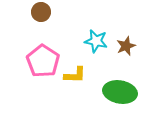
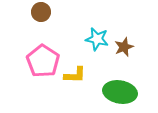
cyan star: moved 1 px right, 2 px up
brown star: moved 2 px left, 1 px down
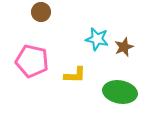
pink pentagon: moved 11 px left; rotated 20 degrees counterclockwise
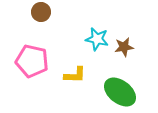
brown star: rotated 12 degrees clockwise
green ellipse: rotated 28 degrees clockwise
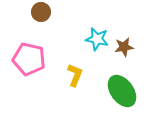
pink pentagon: moved 3 px left, 2 px up
yellow L-shape: rotated 70 degrees counterclockwise
green ellipse: moved 2 px right, 1 px up; rotated 16 degrees clockwise
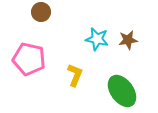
brown star: moved 4 px right, 7 px up
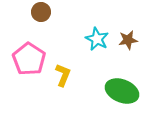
cyan star: rotated 15 degrees clockwise
pink pentagon: rotated 20 degrees clockwise
yellow L-shape: moved 12 px left
green ellipse: rotated 32 degrees counterclockwise
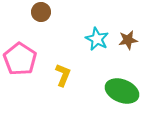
pink pentagon: moved 9 px left
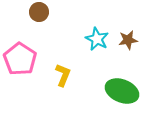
brown circle: moved 2 px left
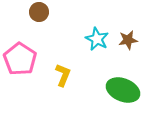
green ellipse: moved 1 px right, 1 px up
